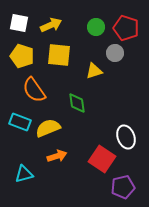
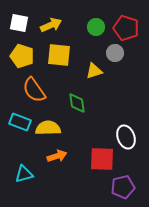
yellow semicircle: rotated 20 degrees clockwise
red square: rotated 32 degrees counterclockwise
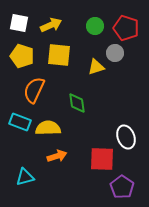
green circle: moved 1 px left, 1 px up
yellow triangle: moved 2 px right, 4 px up
orange semicircle: rotated 60 degrees clockwise
cyan triangle: moved 1 px right, 3 px down
purple pentagon: moved 1 px left; rotated 25 degrees counterclockwise
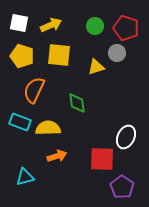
gray circle: moved 2 px right
white ellipse: rotated 45 degrees clockwise
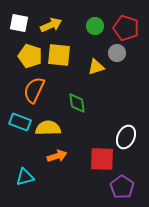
yellow pentagon: moved 8 px right
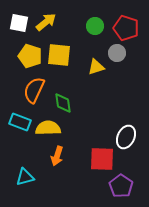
yellow arrow: moved 5 px left, 3 px up; rotated 15 degrees counterclockwise
green diamond: moved 14 px left
orange arrow: rotated 126 degrees clockwise
purple pentagon: moved 1 px left, 1 px up
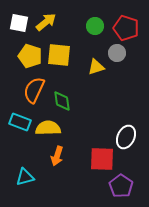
green diamond: moved 1 px left, 2 px up
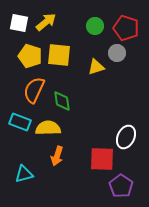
cyan triangle: moved 1 px left, 3 px up
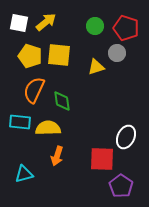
cyan rectangle: rotated 15 degrees counterclockwise
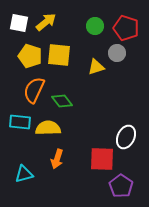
green diamond: rotated 30 degrees counterclockwise
orange arrow: moved 3 px down
